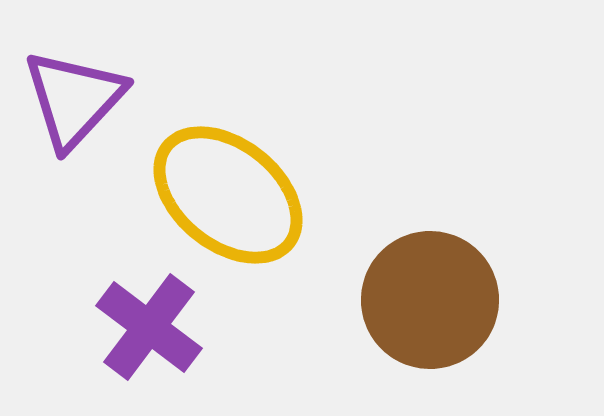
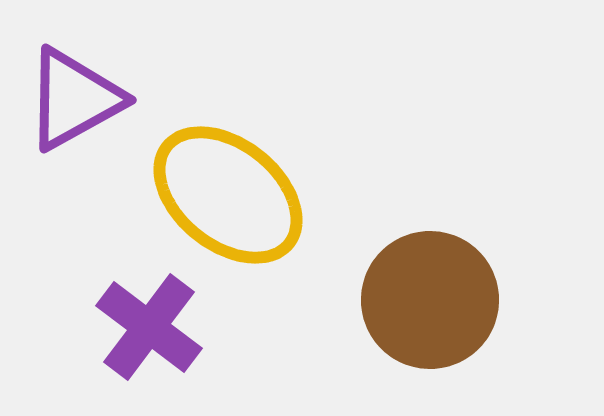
purple triangle: rotated 18 degrees clockwise
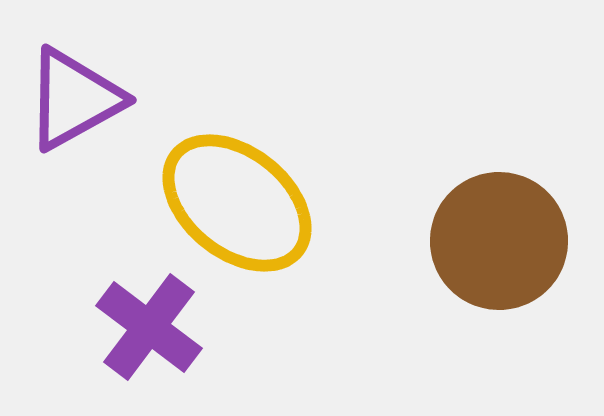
yellow ellipse: moved 9 px right, 8 px down
brown circle: moved 69 px right, 59 px up
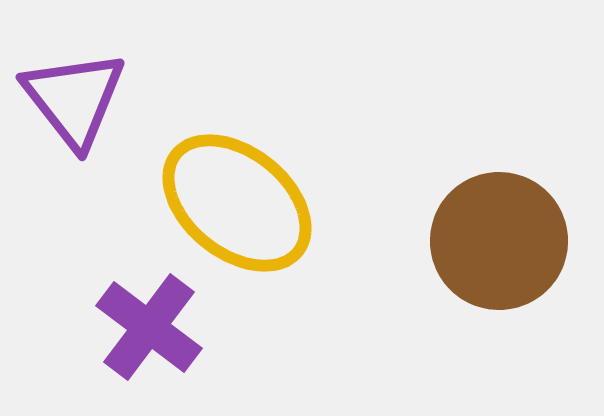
purple triangle: rotated 39 degrees counterclockwise
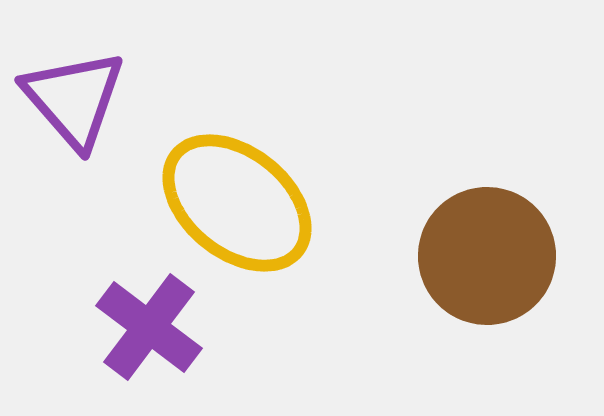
purple triangle: rotated 3 degrees counterclockwise
brown circle: moved 12 px left, 15 px down
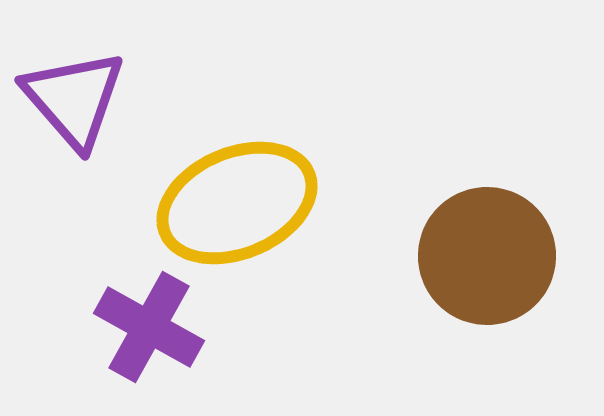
yellow ellipse: rotated 62 degrees counterclockwise
purple cross: rotated 8 degrees counterclockwise
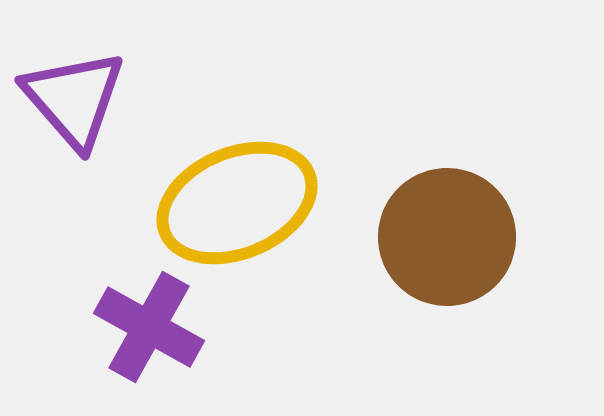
brown circle: moved 40 px left, 19 px up
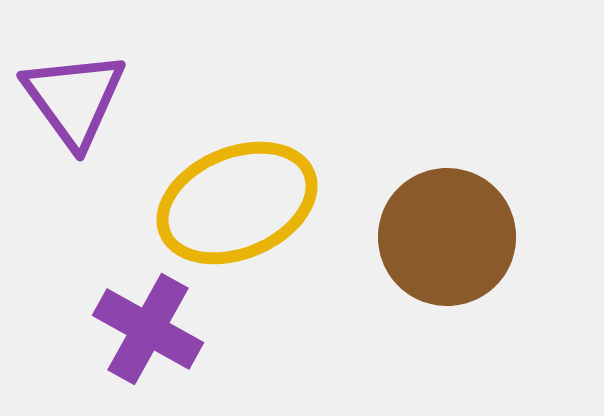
purple triangle: rotated 5 degrees clockwise
purple cross: moved 1 px left, 2 px down
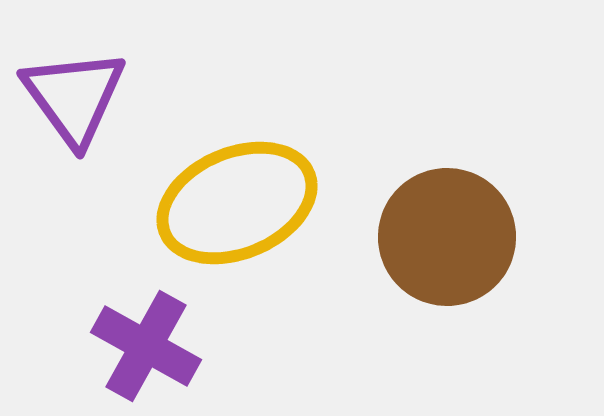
purple triangle: moved 2 px up
purple cross: moved 2 px left, 17 px down
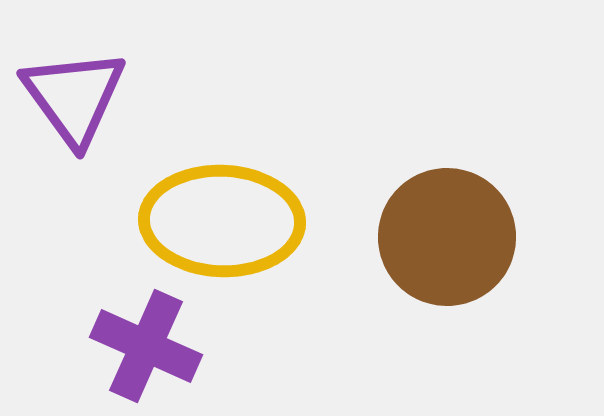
yellow ellipse: moved 15 px left, 18 px down; rotated 25 degrees clockwise
purple cross: rotated 5 degrees counterclockwise
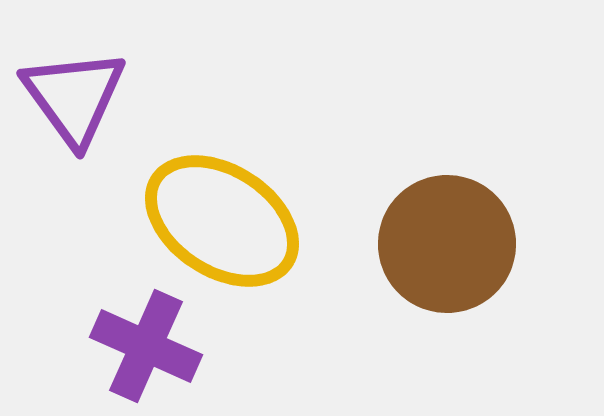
yellow ellipse: rotated 31 degrees clockwise
brown circle: moved 7 px down
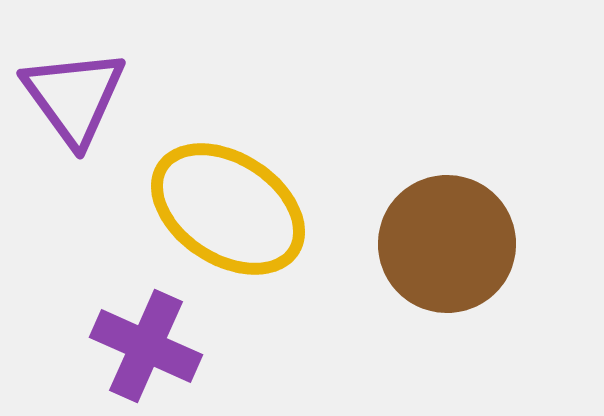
yellow ellipse: moved 6 px right, 12 px up
